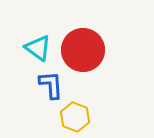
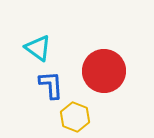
red circle: moved 21 px right, 21 px down
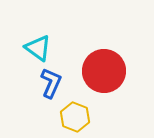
blue L-shape: moved 2 px up; rotated 28 degrees clockwise
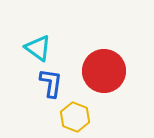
blue L-shape: rotated 16 degrees counterclockwise
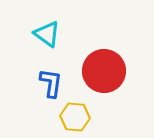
cyan triangle: moved 9 px right, 14 px up
yellow hexagon: rotated 16 degrees counterclockwise
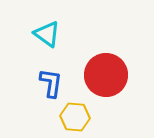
red circle: moved 2 px right, 4 px down
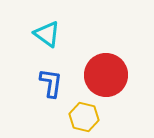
yellow hexagon: moved 9 px right; rotated 8 degrees clockwise
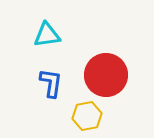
cyan triangle: moved 1 px down; rotated 44 degrees counterclockwise
yellow hexagon: moved 3 px right, 1 px up; rotated 24 degrees counterclockwise
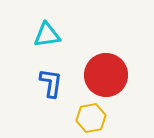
yellow hexagon: moved 4 px right, 2 px down
